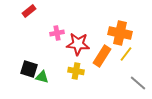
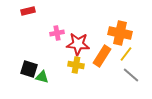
red rectangle: moved 1 px left; rotated 24 degrees clockwise
yellow cross: moved 6 px up
gray line: moved 7 px left, 8 px up
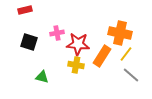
red rectangle: moved 3 px left, 1 px up
black square: moved 27 px up
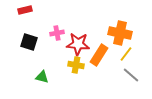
orange rectangle: moved 3 px left, 1 px up
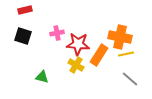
orange cross: moved 4 px down
black square: moved 6 px left, 6 px up
yellow line: rotated 42 degrees clockwise
yellow cross: rotated 21 degrees clockwise
gray line: moved 1 px left, 4 px down
